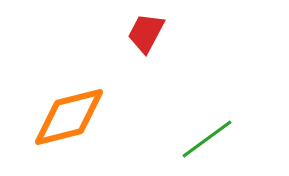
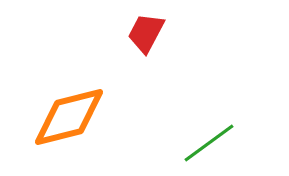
green line: moved 2 px right, 4 px down
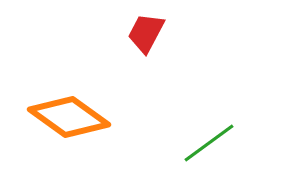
orange diamond: rotated 50 degrees clockwise
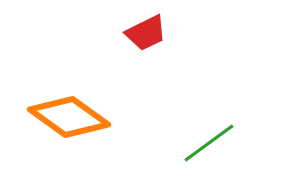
red trapezoid: rotated 144 degrees counterclockwise
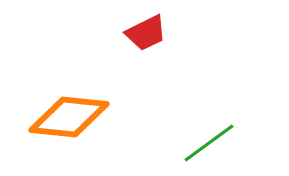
orange diamond: rotated 30 degrees counterclockwise
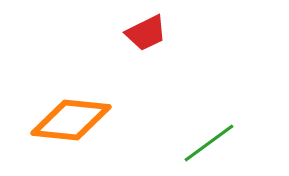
orange diamond: moved 2 px right, 3 px down
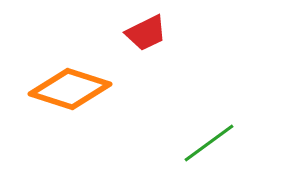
orange diamond: moved 1 px left, 31 px up; rotated 12 degrees clockwise
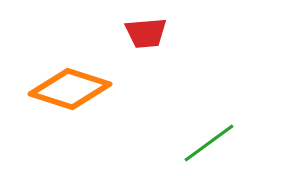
red trapezoid: rotated 21 degrees clockwise
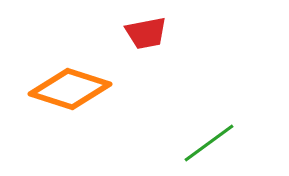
red trapezoid: rotated 6 degrees counterclockwise
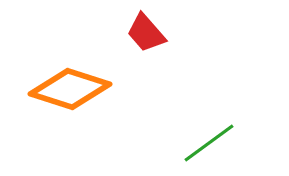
red trapezoid: rotated 60 degrees clockwise
